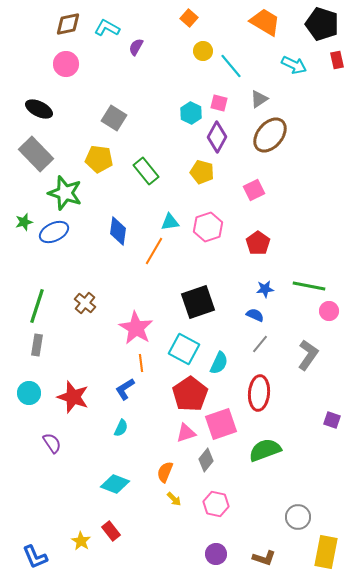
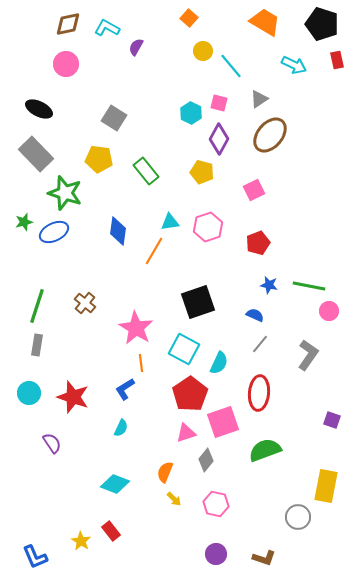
purple diamond at (217, 137): moved 2 px right, 2 px down
red pentagon at (258, 243): rotated 15 degrees clockwise
blue star at (265, 289): moved 4 px right, 4 px up; rotated 18 degrees clockwise
pink square at (221, 424): moved 2 px right, 2 px up
yellow rectangle at (326, 552): moved 66 px up
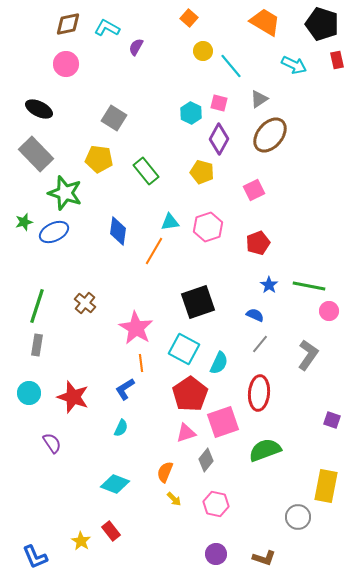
blue star at (269, 285): rotated 24 degrees clockwise
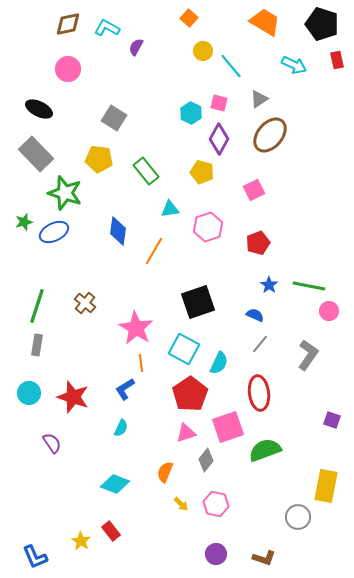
pink circle at (66, 64): moved 2 px right, 5 px down
cyan triangle at (170, 222): moved 13 px up
red ellipse at (259, 393): rotated 12 degrees counterclockwise
pink square at (223, 422): moved 5 px right, 5 px down
yellow arrow at (174, 499): moved 7 px right, 5 px down
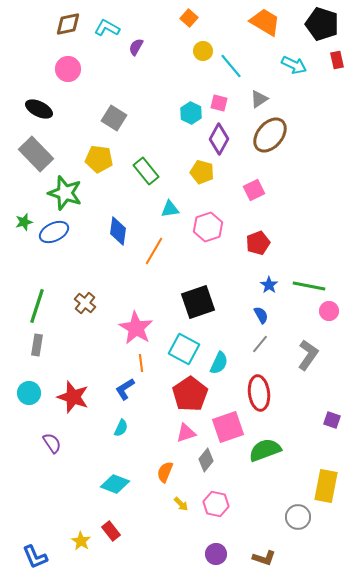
blue semicircle at (255, 315): moved 6 px right; rotated 36 degrees clockwise
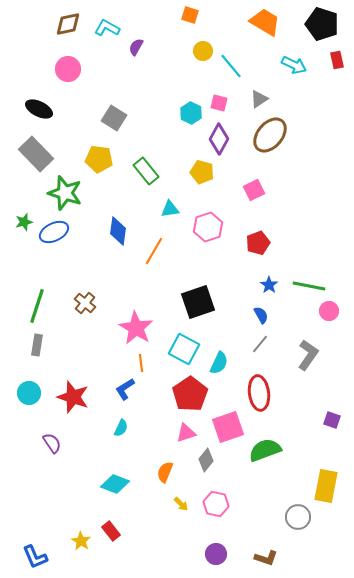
orange square at (189, 18): moved 1 px right, 3 px up; rotated 24 degrees counterclockwise
brown L-shape at (264, 558): moved 2 px right
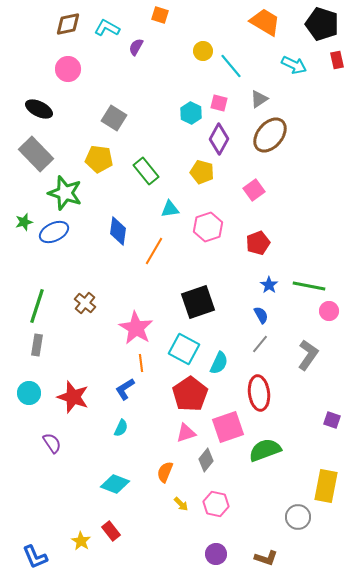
orange square at (190, 15): moved 30 px left
pink square at (254, 190): rotated 10 degrees counterclockwise
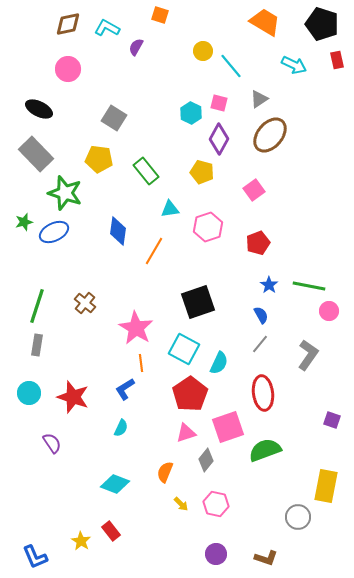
red ellipse at (259, 393): moved 4 px right
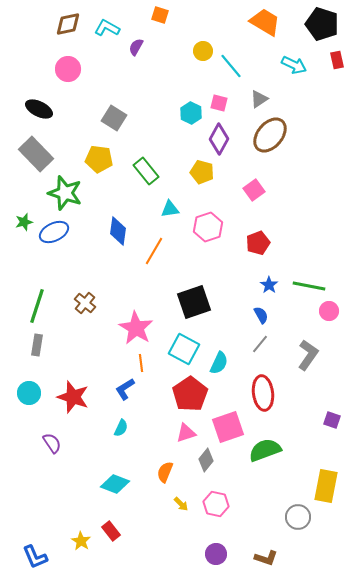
black square at (198, 302): moved 4 px left
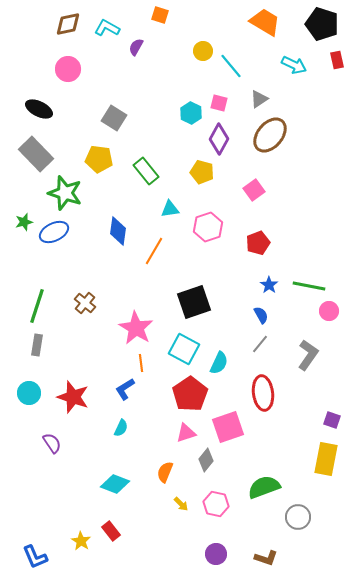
green semicircle at (265, 450): moved 1 px left, 37 px down
yellow rectangle at (326, 486): moved 27 px up
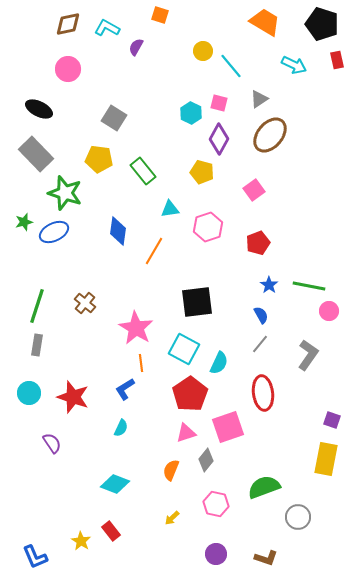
green rectangle at (146, 171): moved 3 px left
black square at (194, 302): moved 3 px right; rotated 12 degrees clockwise
orange semicircle at (165, 472): moved 6 px right, 2 px up
yellow arrow at (181, 504): moved 9 px left, 14 px down; rotated 91 degrees clockwise
